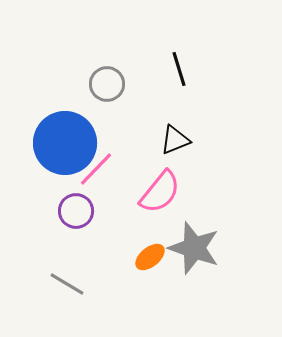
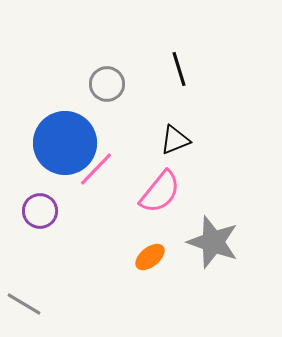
purple circle: moved 36 px left
gray star: moved 19 px right, 6 px up
gray line: moved 43 px left, 20 px down
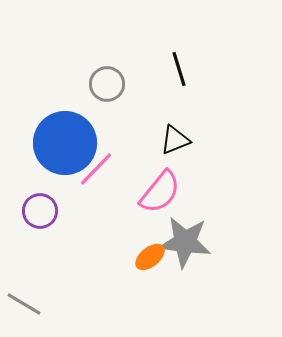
gray star: moved 28 px left; rotated 12 degrees counterclockwise
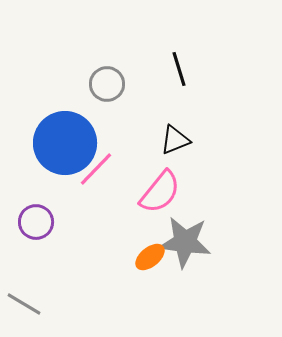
purple circle: moved 4 px left, 11 px down
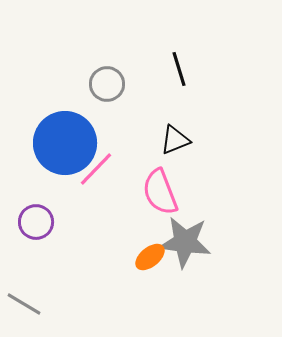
pink semicircle: rotated 120 degrees clockwise
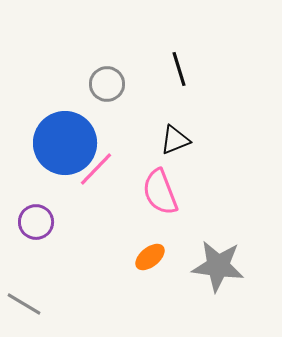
gray star: moved 33 px right, 24 px down
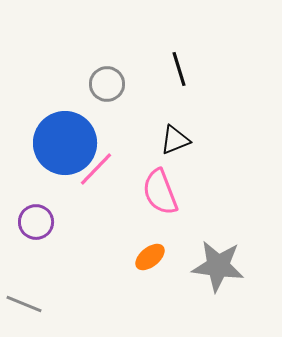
gray line: rotated 9 degrees counterclockwise
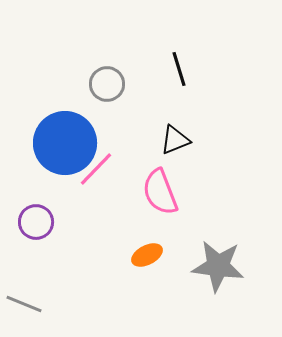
orange ellipse: moved 3 px left, 2 px up; rotated 12 degrees clockwise
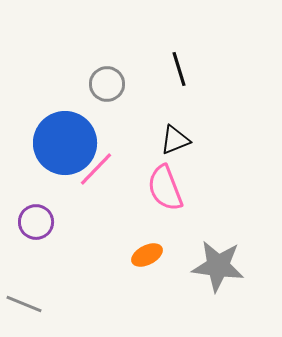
pink semicircle: moved 5 px right, 4 px up
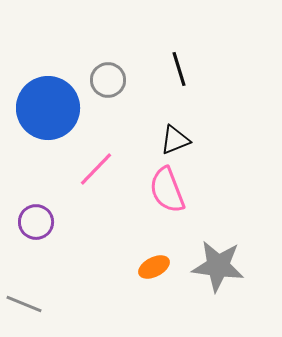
gray circle: moved 1 px right, 4 px up
blue circle: moved 17 px left, 35 px up
pink semicircle: moved 2 px right, 2 px down
orange ellipse: moved 7 px right, 12 px down
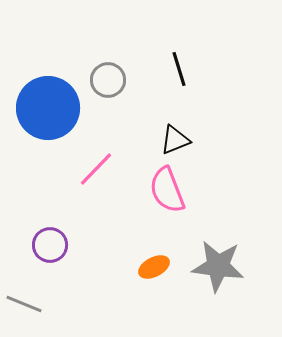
purple circle: moved 14 px right, 23 px down
